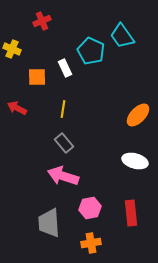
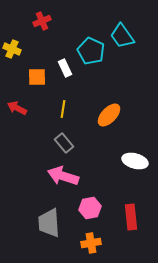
orange ellipse: moved 29 px left
red rectangle: moved 4 px down
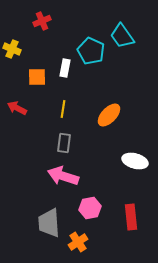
white rectangle: rotated 36 degrees clockwise
gray rectangle: rotated 48 degrees clockwise
orange cross: moved 13 px left, 1 px up; rotated 24 degrees counterclockwise
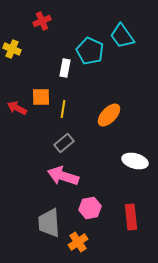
cyan pentagon: moved 1 px left
orange square: moved 4 px right, 20 px down
gray rectangle: rotated 42 degrees clockwise
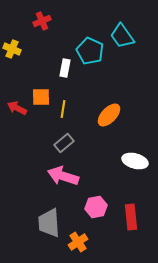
pink hexagon: moved 6 px right, 1 px up
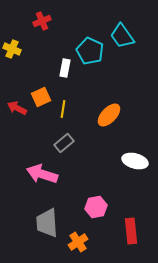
orange square: rotated 24 degrees counterclockwise
pink arrow: moved 21 px left, 2 px up
red rectangle: moved 14 px down
gray trapezoid: moved 2 px left
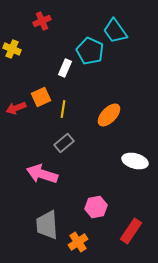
cyan trapezoid: moved 7 px left, 5 px up
white rectangle: rotated 12 degrees clockwise
red arrow: moved 1 px left; rotated 48 degrees counterclockwise
gray trapezoid: moved 2 px down
red rectangle: rotated 40 degrees clockwise
